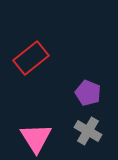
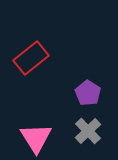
purple pentagon: rotated 10 degrees clockwise
gray cross: rotated 16 degrees clockwise
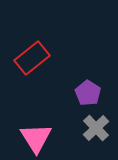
red rectangle: moved 1 px right
gray cross: moved 8 px right, 3 px up
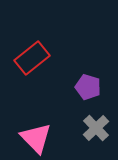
purple pentagon: moved 6 px up; rotated 15 degrees counterclockwise
pink triangle: rotated 12 degrees counterclockwise
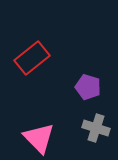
gray cross: rotated 28 degrees counterclockwise
pink triangle: moved 3 px right
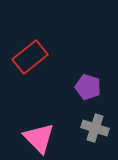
red rectangle: moved 2 px left, 1 px up
gray cross: moved 1 px left
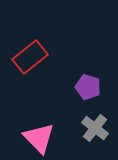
gray cross: rotated 20 degrees clockwise
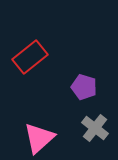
purple pentagon: moved 4 px left
pink triangle: rotated 32 degrees clockwise
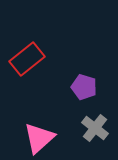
red rectangle: moved 3 px left, 2 px down
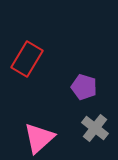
red rectangle: rotated 20 degrees counterclockwise
